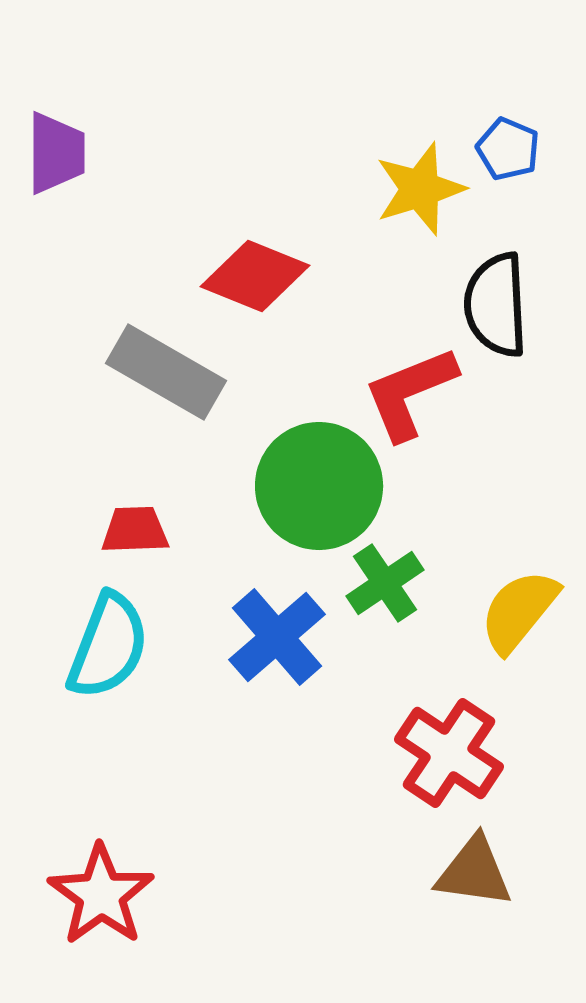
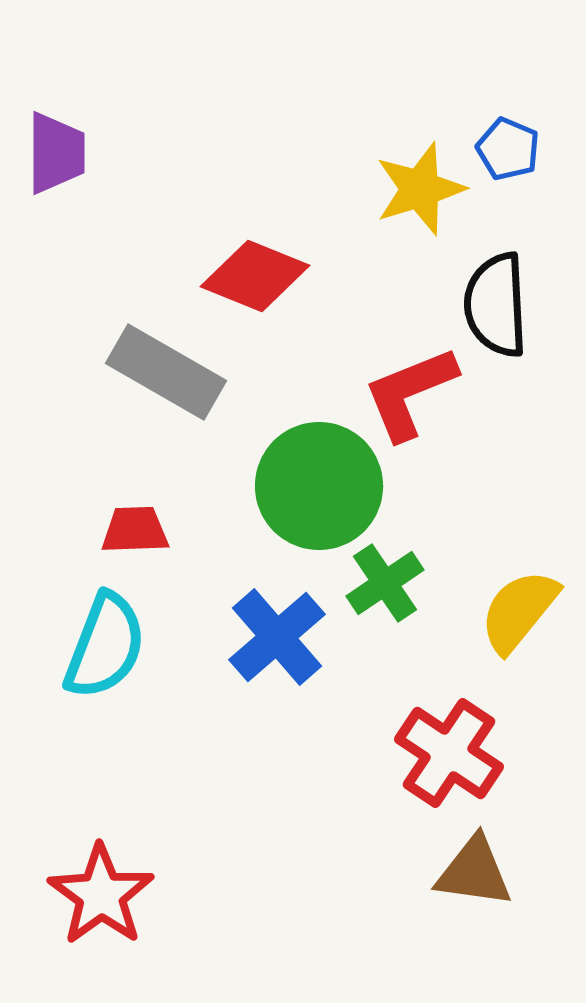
cyan semicircle: moved 3 px left
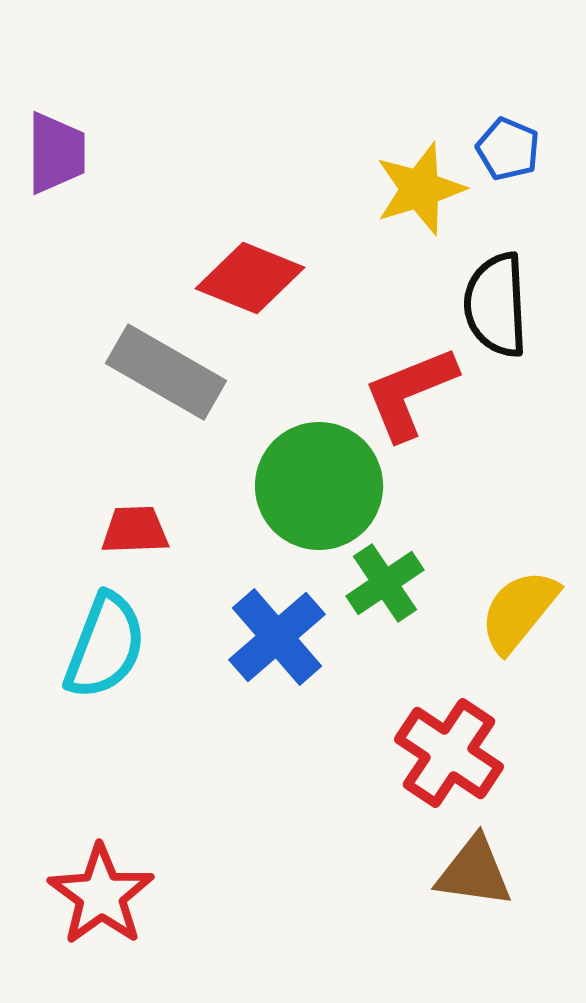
red diamond: moved 5 px left, 2 px down
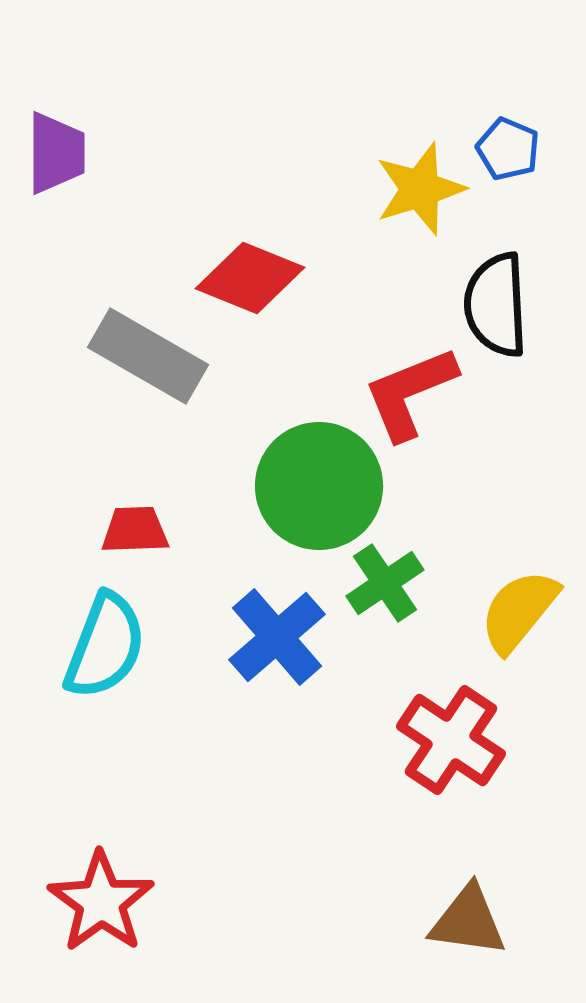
gray rectangle: moved 18 px left, 16 px up
red cross: moved 2 px right, 13 px up
brown triangle: moved 6 px left, 49 px down
red star: moved 7 px down
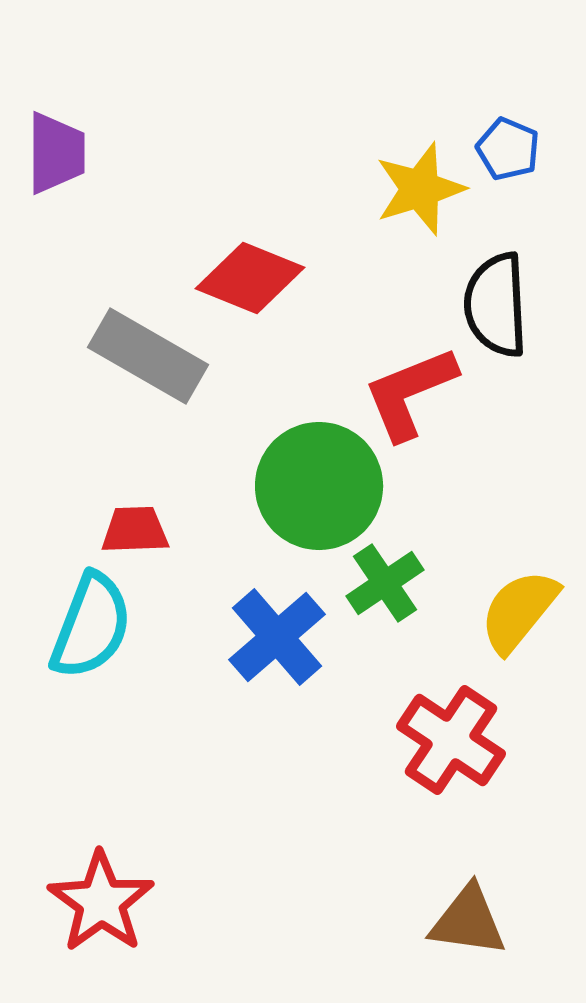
cyan semicircle: moved 14 px left, 20 px up
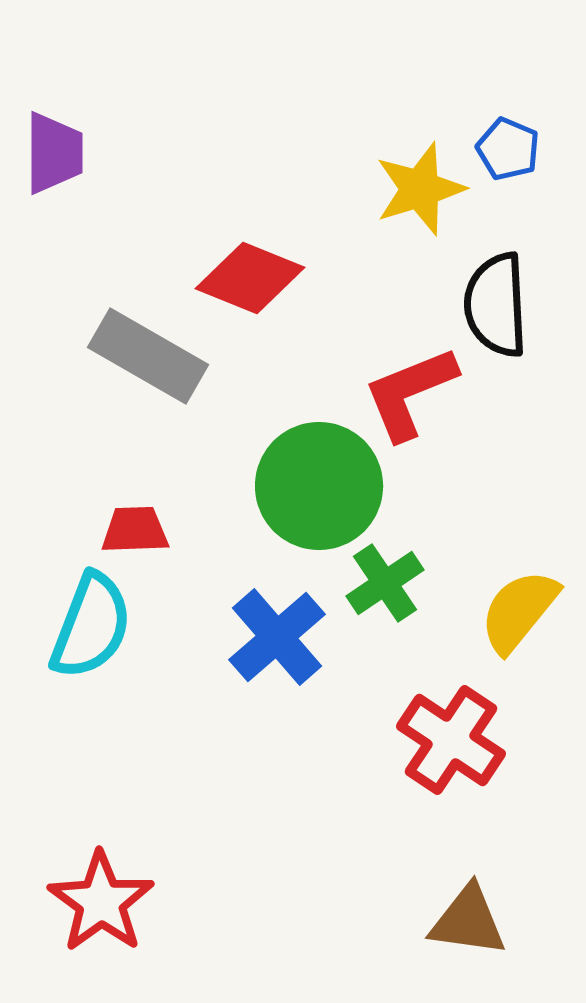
purple trapezoid: moved 2 px left
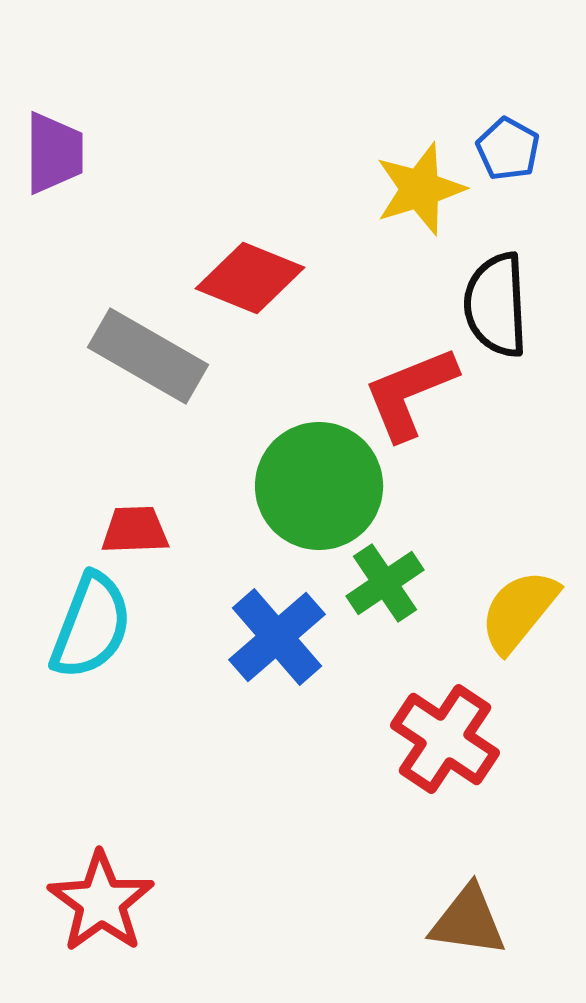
blue pentagon: rotated 6 degrees clockwise
red cross: moved 6 px left, 1 px up
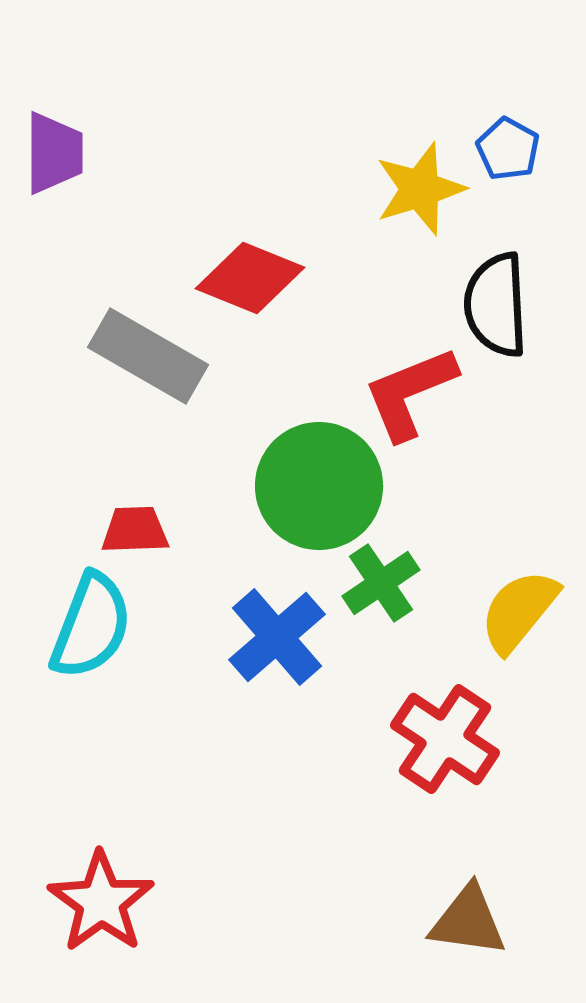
green cross: moved 4 px left
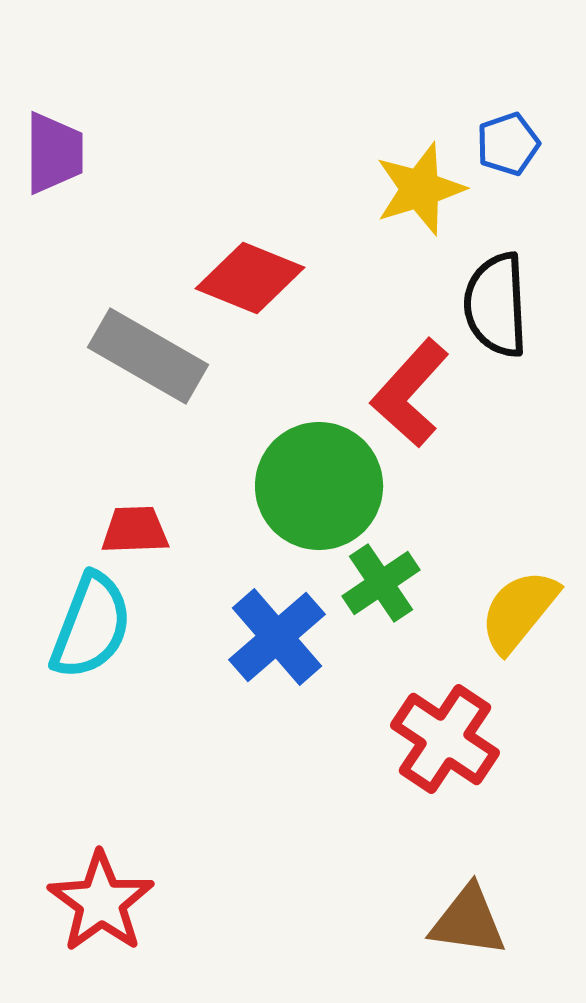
blue pentagon: moved 5 px up; rotated 24 degrees clockwise
red L-shape: rotated 26 degrees counterclockwise
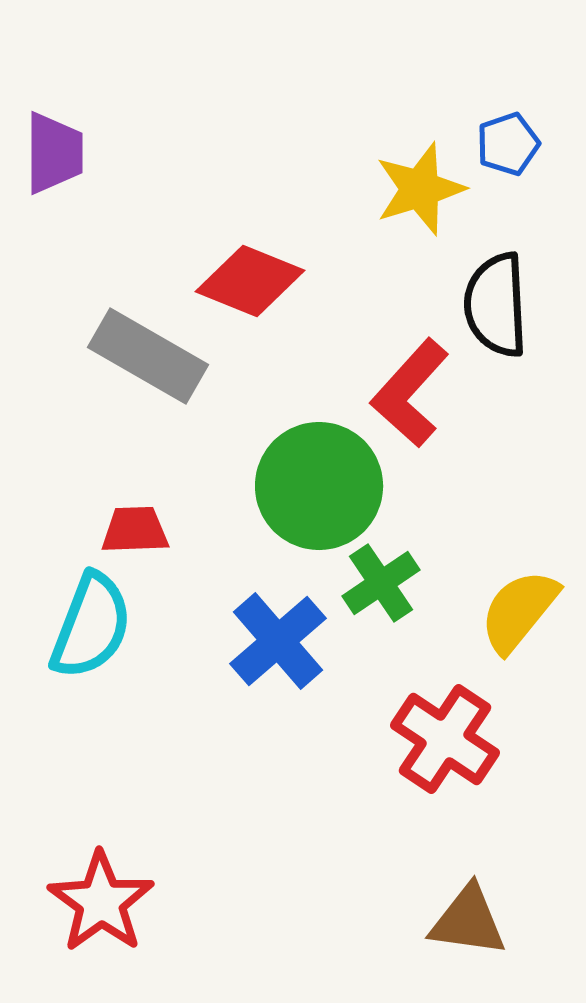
red diamond: moved 3 px down
blue cross: moved 1 px right, 4 px down
